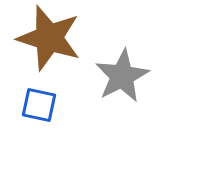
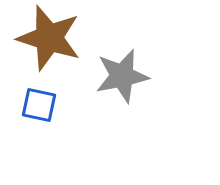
gray star: rotated 16 degrees clockwise
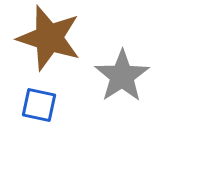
gray star: rotated 22 degrees counterclockwise
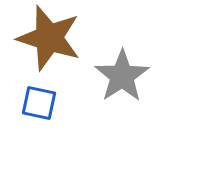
blue square: moved 2 px up
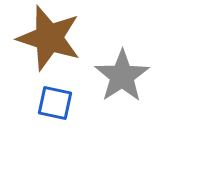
blue square: moved 16 px right
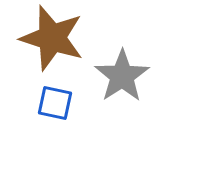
brown star: moved 3 px right
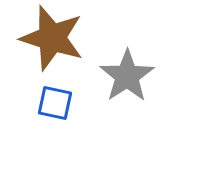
gray star: moved 5 px right
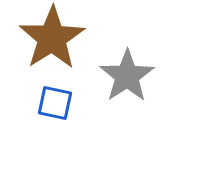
brown star: rotated 22 degrees clockwise
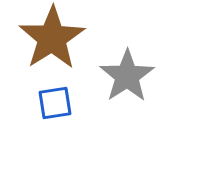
blue square: rotated 21 degrees counterclockwise
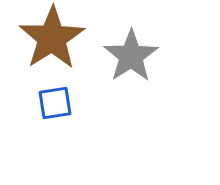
gray star: moved 4 px right, 20 px up
